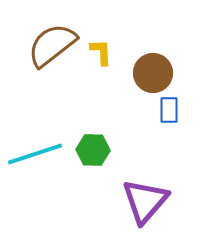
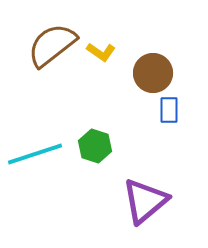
yellow L-shape: rotated 128 degrees clockwise
green hexagon: moved 2 px right, 4 px up; rotated 16 degrees clockwise
purple triangle: rotated 9 degrees clockwise
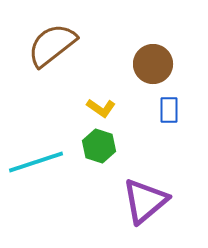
yellow L-shape: moved 56 px down
brown circle: moved 9 px up
green hexagon: moved 4 px right
cyan line: moved 1 px right, 8 px down
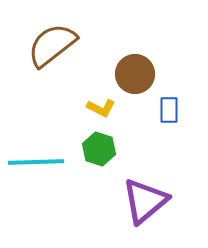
brown circle: moved 18 px left, 10 px down
yellow L-shape: rotated 8 degrees counterclockwise
green hexagon: moved 3 px down
cyan line: rotated 16 degrees clockwise
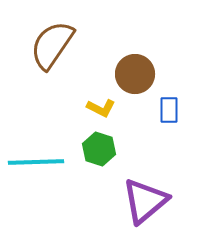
brown semicircle: rotated 18 degrees counterclockwise
